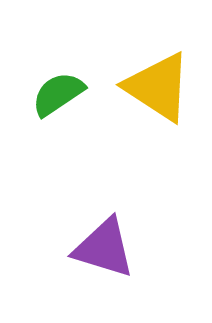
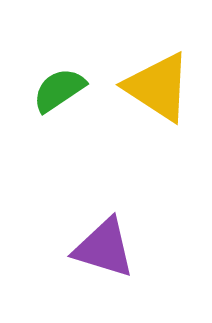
green semicircle: moved 1 px right, 4 px up
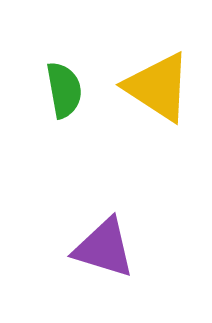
green semicircle: moved 5 px right; rotated 114 degrees clockwise
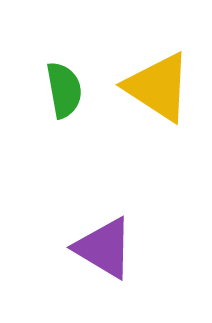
purple triangle: rotated 14 degrees clockwise
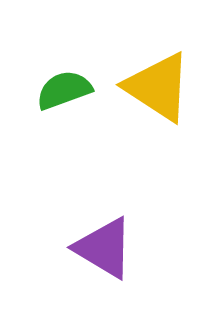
green semicircle: rotated 100 degrees counterclockwise
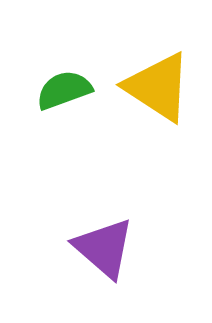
purple triangle: rotated 10 degrees clockwise
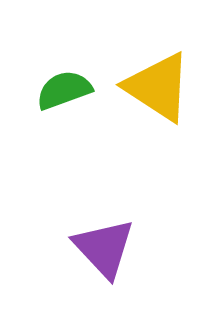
purple triangle: rotated 6 degrees clockwise
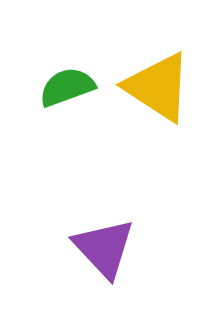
green semicircle: moved 3 px right, 3 px up
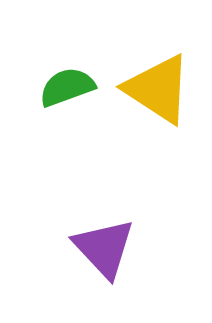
yellow triangle: moved 2 px down
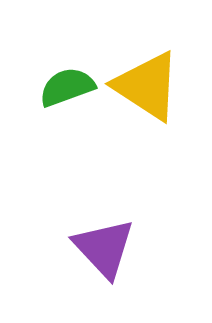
yellow triangle: moved 11 px left, 3 px up
